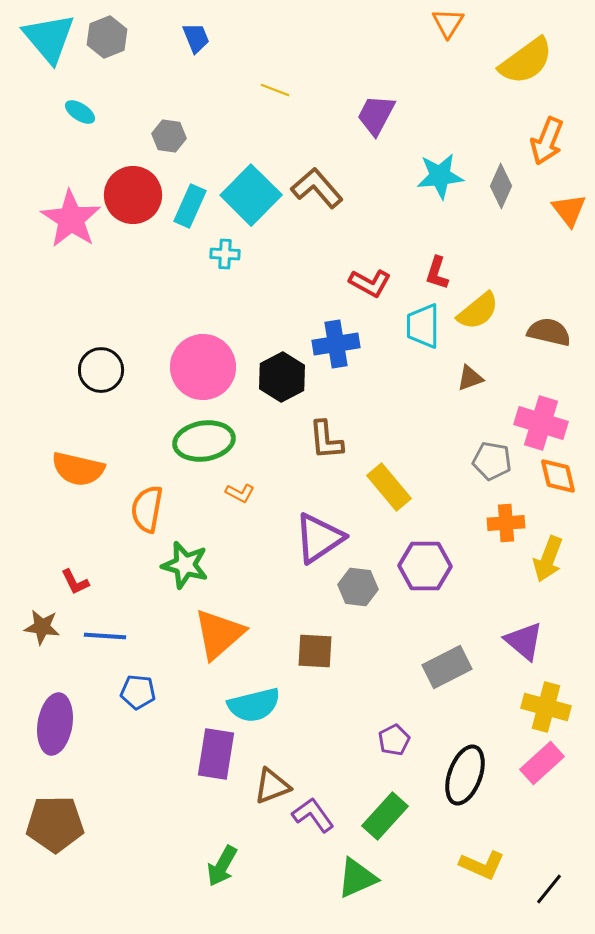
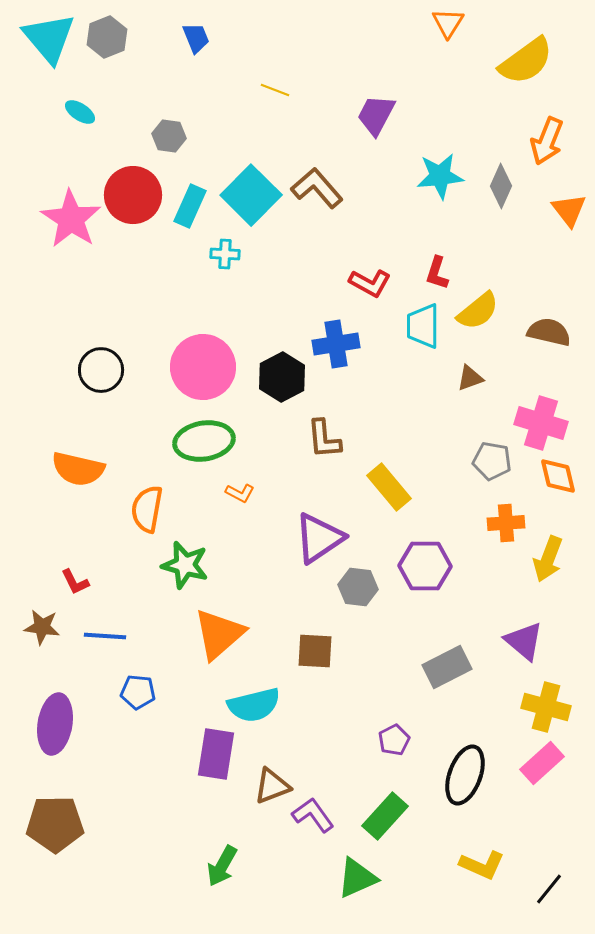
brown L-shape at (326, 440): moved 2 px left, 1 px up
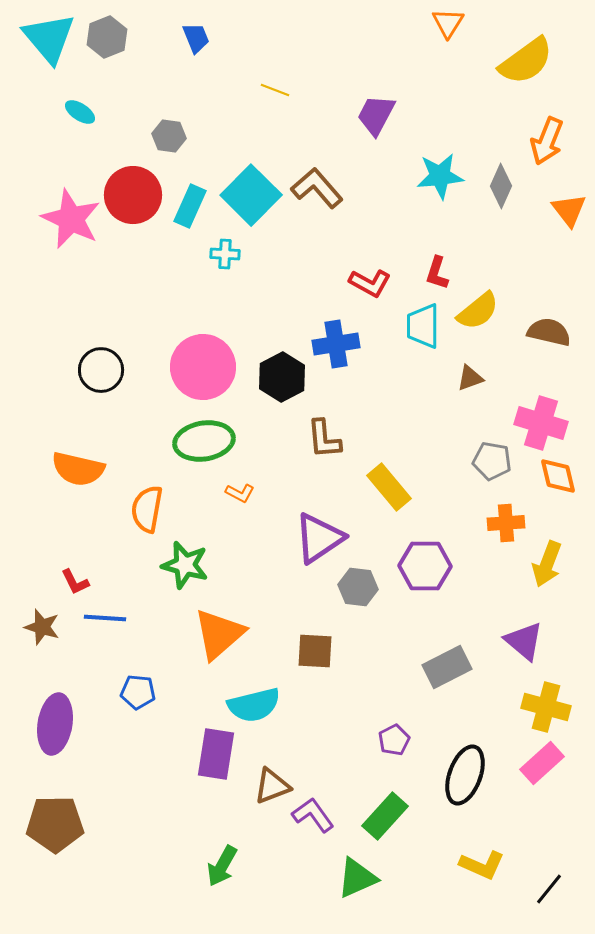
pink star at (71, 219): rotated 8 degrees counterclockwise
yellow arrow at (548, 559): moved 1 px left, 5 px down
brown star at (42, 627): rotated 9 degrees clockwise
blue line at (105, 636): moved 18 px up
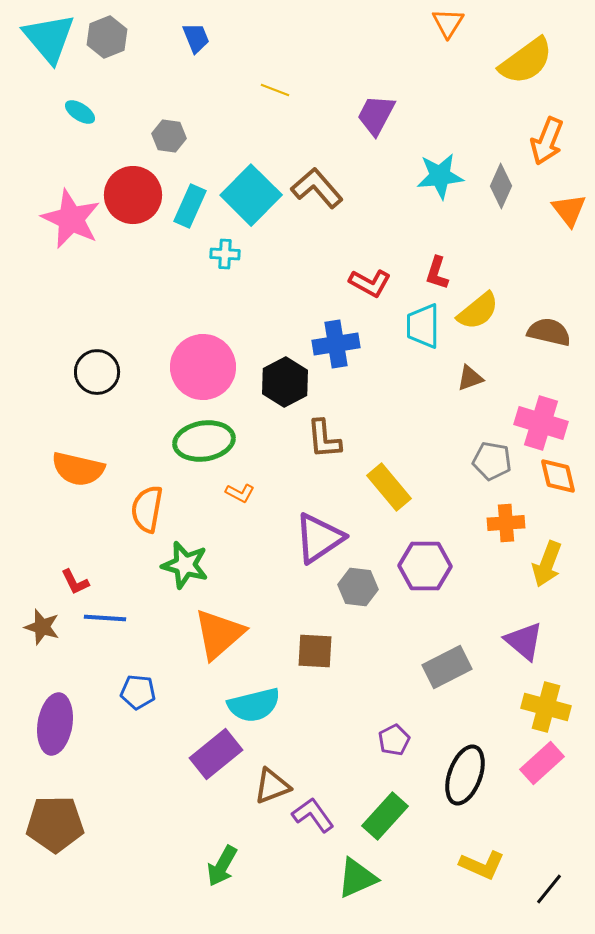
black circle at (101, 370): moved 4 px left, 2 px down
black hexagon at (282, 377): moved 3 px right, 5 px down
purple rectangle at (216, 754): rotated 42 degrees clockwise
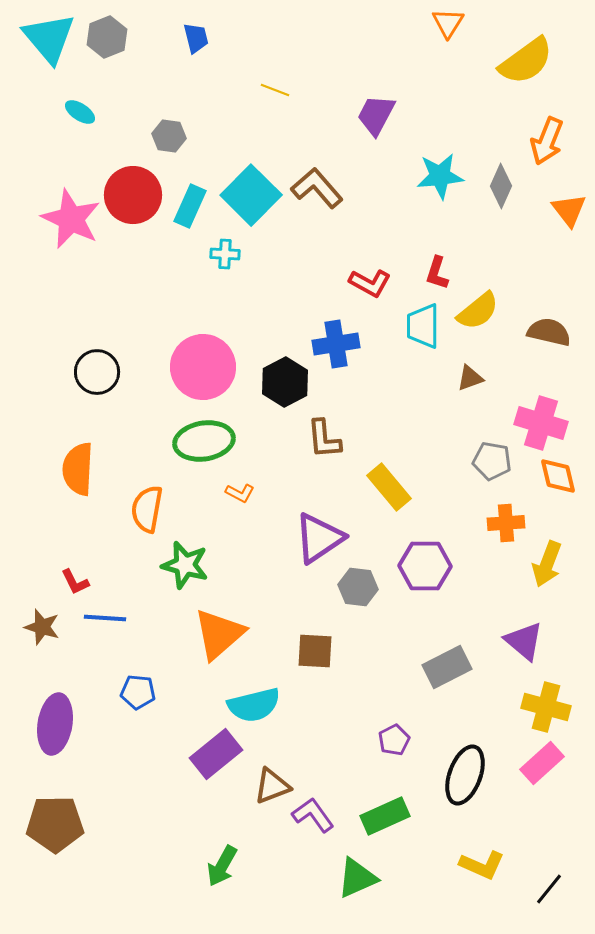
blue trapezoid at (196, 38): rotated 8 degrees clockwise
orange semicircle at (78, 469): rotated 80 degrees clockwise
green rectangle at (385, 816): rotated 24 degrees clockwise
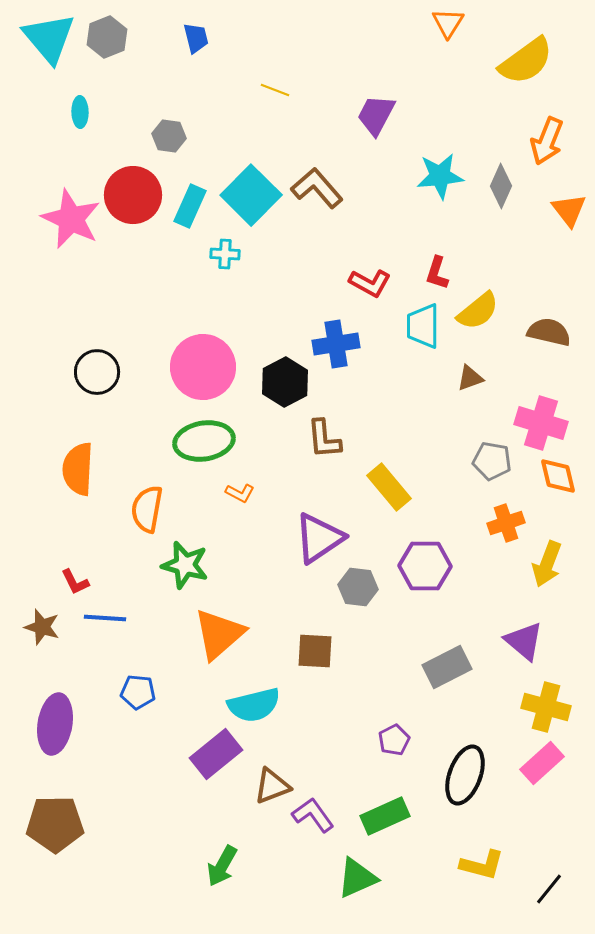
cyan ellipse at (80, 112): rotated 56 degrees clockwise
orange cross at (506, 523): rotated 15 degrees counterclockwise
yellow L-shape at (482, 865): rotated 9 degrees counterclockwise
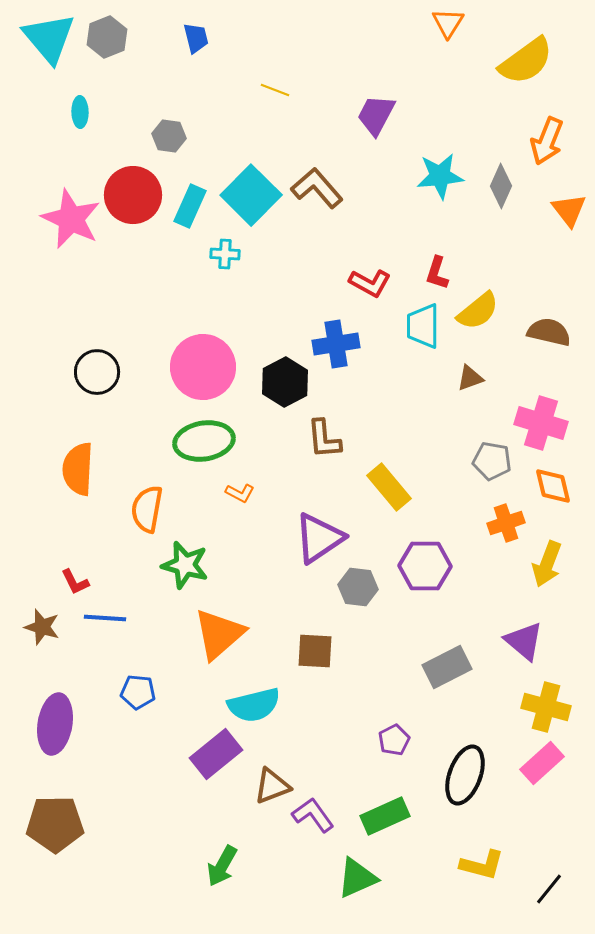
orange diamond at (558, 476): moved 5 px left, 10 px down
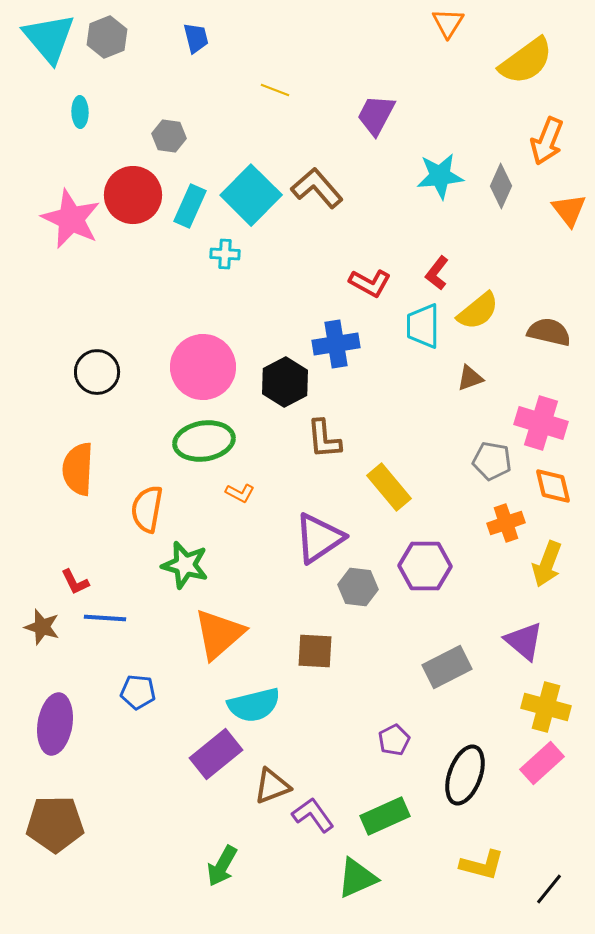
red L-shape at (437, 273): rotated 20 degrees clockwise
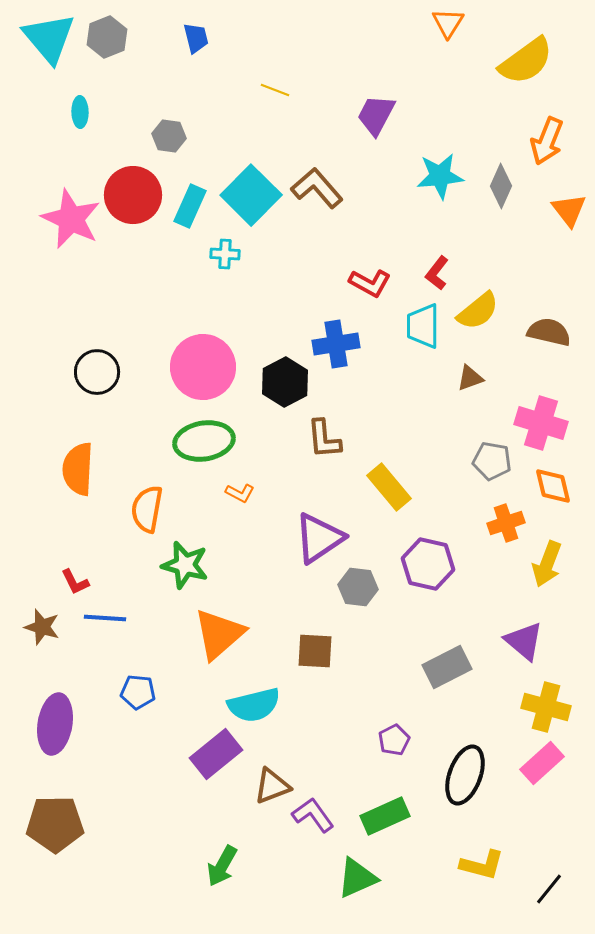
purple hexagon at (425, 566): moved 3 px right, 2 px up; rotated 12 degrees clockwise
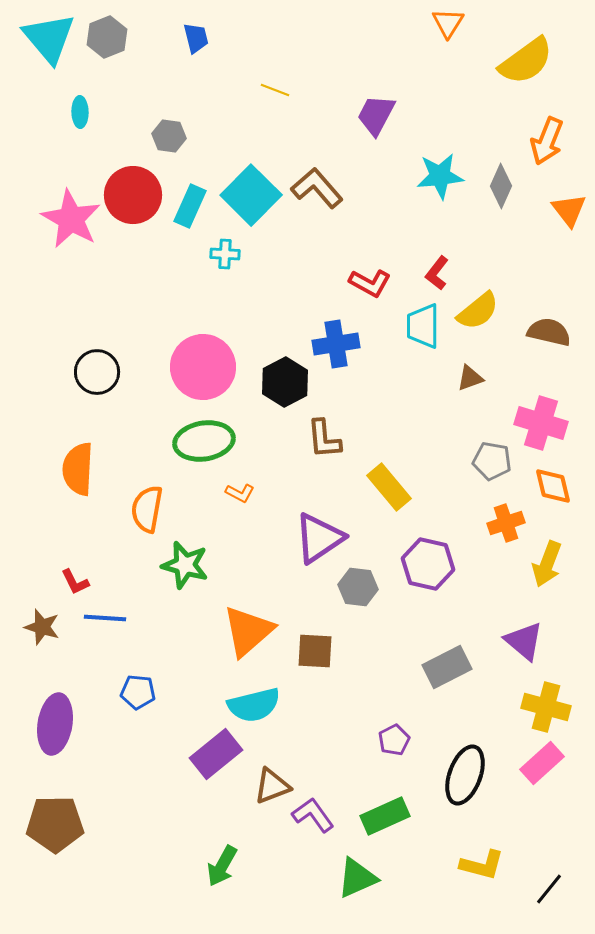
pink star at (71, 219): rotated 4 degrees clockwise
orange triangle at (219, 634): moved 29 px right, 3 px up
